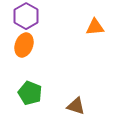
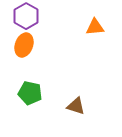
green pentagon: rotated 10 degrees counterclockwise
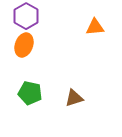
brown triangle: moved 2 px left, 8 px up; rotated 36 degrees counterclockwise
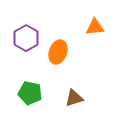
purple hexagon: moved 22 px down
orange ellipse: moved 34 px right, 7 px down
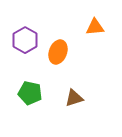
purple hexagon: moved 1 px left, 2 px down
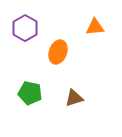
purple hexagon: moved 12 px up
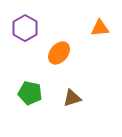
orange triangle: moved 5 px right, 1 px down
orange ellipse: moved 1 px right, 1 px down; rotated 20 degrees clockwise
brown triangle: moved 2 px left
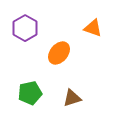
orange triangle: moved 7 px left; rotated 24 degrees clockwise
green pentagon: rotated 25 degrees counterclockwise
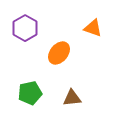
brown triangle: rotated 12 degrees clockwise
